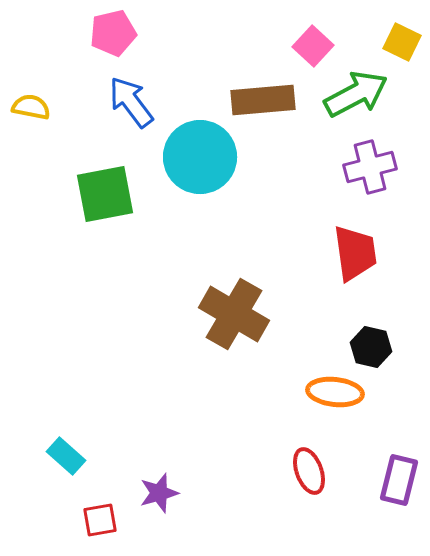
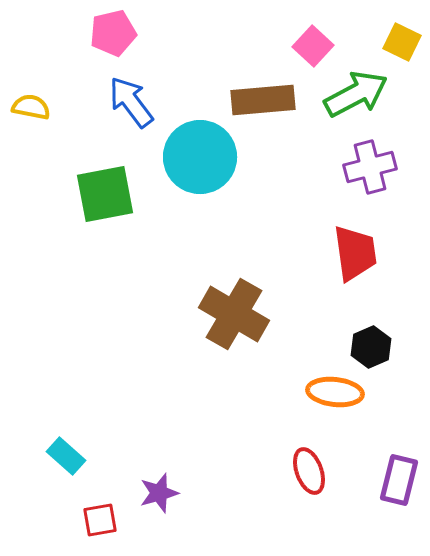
black hexagon: rotated 24 degrees clockwise
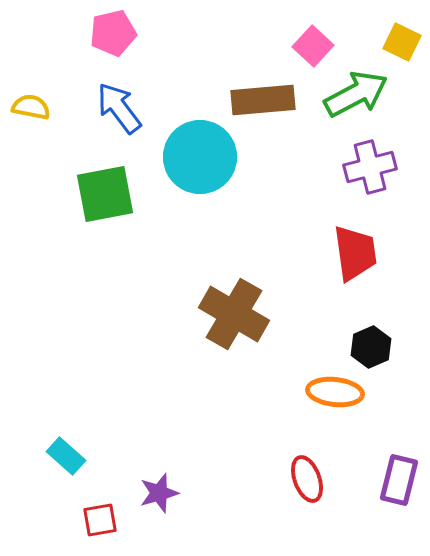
blue arrow: moved 12 px left, 6 px down
red ellipse: moved 2 px left, 8 px down
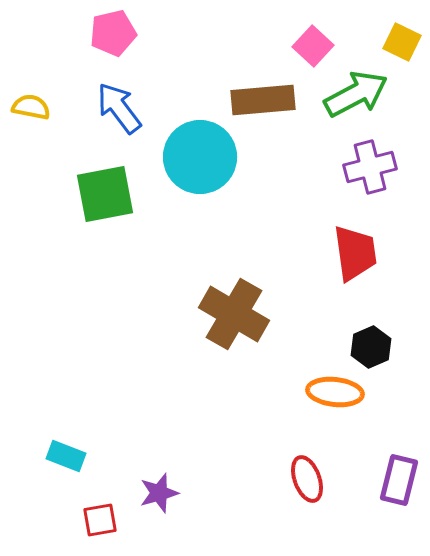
cyan rectangle: rotated 21 degrees counterclockwise
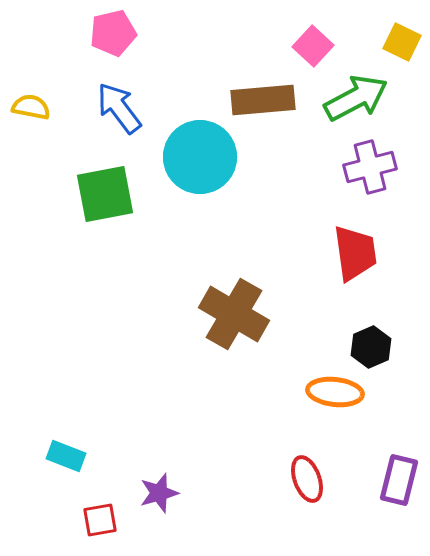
green arrow: moved 4 px down
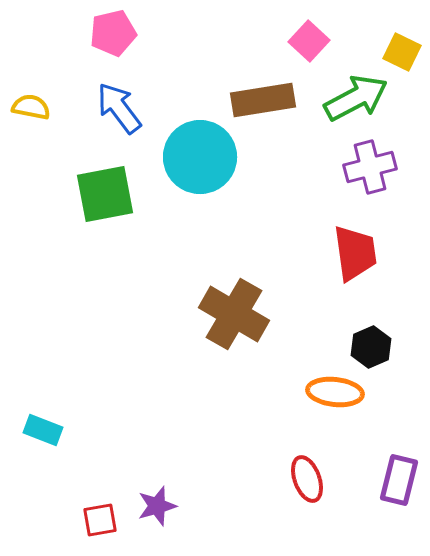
yellow square: moved 10 px down
pink square: moved 4 px left, 5 px up
brown rectangle: rotated 4 degrees counterclockwise
cyan rectangle: moved 23 px left, 26 px up
purple star: moved 2 px left, 13 px down
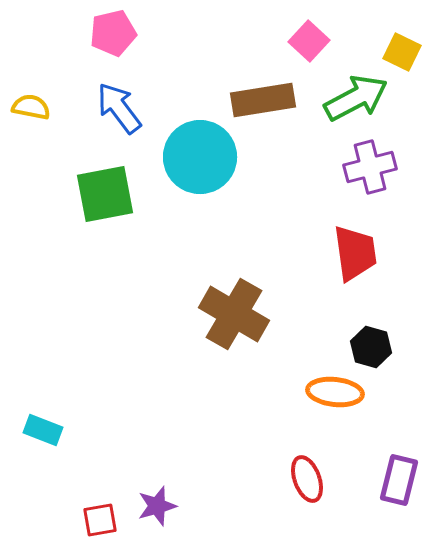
black hexagon: rotated 21 degrees counterclockwise
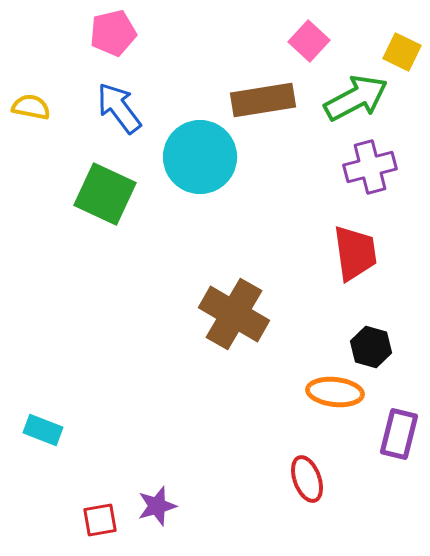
green square: rotated 36 degrees clockwise
purple rectangle: moved 46 px up
